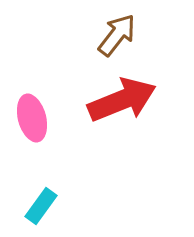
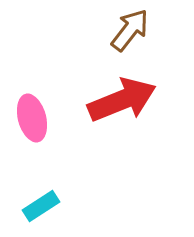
brown arrow: moved 13 px right, 5 px up
cyan rectangle: rotated 21 degrees clockwise
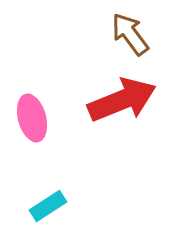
brown arrow: moved 4 px down; rotated 75 degrees counterclockwise
cyan rectangle: moved 7 px right
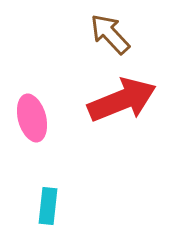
brown arrow: moved 20 px left; rotated 6 degrees counterclockwise
cyan rectangle: rotated 51 degrees counterclockwise
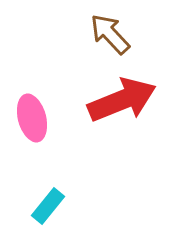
cyan rectangle: rotated 33 degrees clockwise
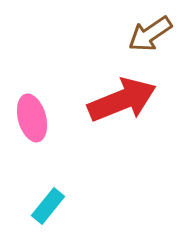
brown arrow: moved 40 px right; rotated 81 degrees counterclockwise
